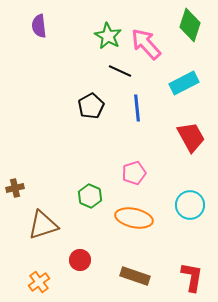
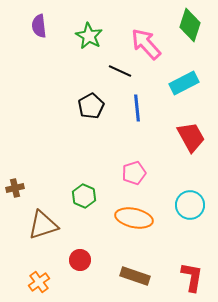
green star: moved 19 px left
green hexagon: moved 6 px left
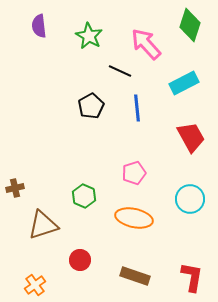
cyan circle: moved 6 px up
orange cross: moved 4 px left, 3 px down
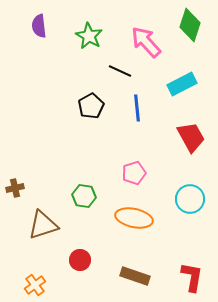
pink arrow: moved 2 px up
cyan rectangle: moved 2 px left, 1 px down
green hexagon: rotated 15 degrees counterclockwise
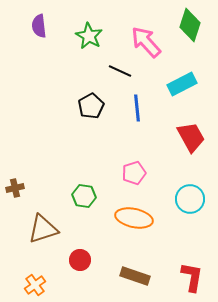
brown triangle: moved 4 px down
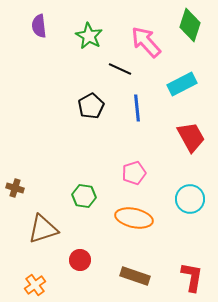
black line: moved 2 px up
brown cross: rotated 30 degrees clockwise
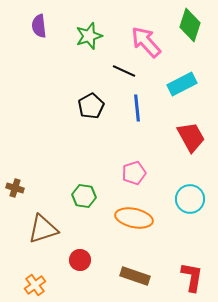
green star: rotated 24 degrees clockwise
black line: moved 4 px right, 2 px down
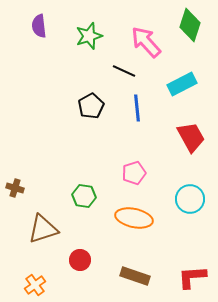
red L-shape: rotated 104 degrees counterclockwise
